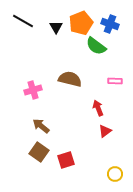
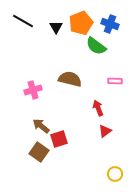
red square: moved 7 px left, 21 px up
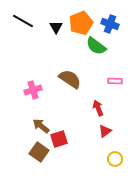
brown semicircle: rotated 20 degrees clockwise
yellow circle: moved 15 px up
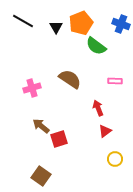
blue cross: moved 11 px right
pink cross: moved 1 px left, 2 px up
brown square: moved 2 px right, 24 px down
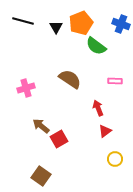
black line: rotated 15 degrees counterclockwise
pink cross: moved 6 px left
red square: rotated 12 degrees counterclockwise
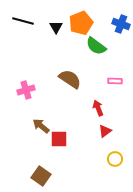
pink cross: moved 2 px down
red square: rotated 30 degrees clockwise
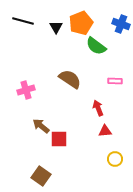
red triangle: rotated 32 degrees clockwise
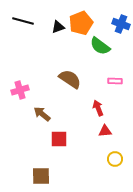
black triangle: moved 2 px right; rotated 40 degrees clockwise
green semicircle: moved 4 px right
pink cross: moved 6 px left
brown arrow: moved 1 px right, 12 px up
brown square: rotated 36 degrees counterclockwise
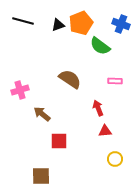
black triangle: moved 2 px up
red square: moved 2 px down
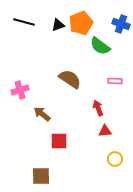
black line: moved 1 px right, 1 px down
